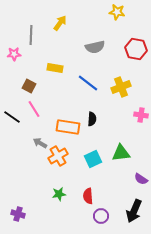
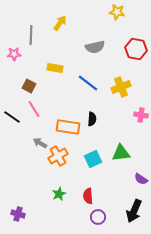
green star: rotated 16 degrees counterclockwise
purple circle: moved 3 px left, 1 px down
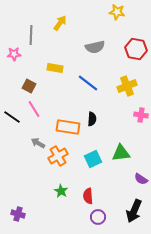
yellow cross: moved 6 px right, 1 px up
gray arrow: moved 2 px left
green star: moved 2 px right, 3 px up; rotated 16 degrees counterclockwise
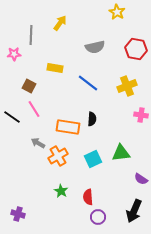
yellow star: rotated 21 degrees clockwise
red semicircle: moved 1 px down
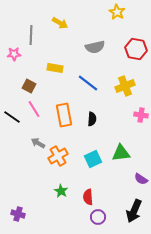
yellow arrow: rotated 84 degrees clockwise
yellow cross: moved 2 px left
orange rectangle: moved 4 px left, 12 px up; rotated 70 degrees clockwise
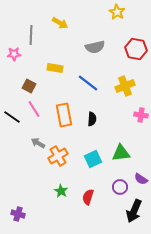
red semicircle: rotated 21 degrees clockwise
purple circle: moved 22 px right, 30 px up
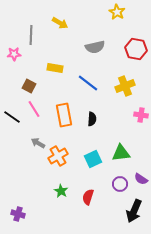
purple circle: moved 3 px up
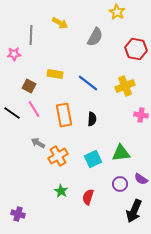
gray semicircle: moved 10 px up; rotated 48 degrees counterclockwise
yellow rectangle: moved 6 px down
black line: moved 4 px up
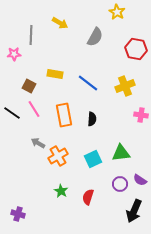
purple semicircle: moved 1 px left, 1 px down
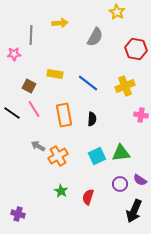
yellow arrow: rotated 35 degrees counterclockwise
gray arrow: moved 3 px down
cyan square: moved 4 px right, 3 px up
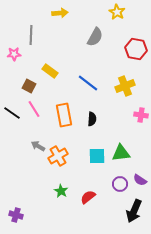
yellow arrow: moved 10 px up
yellow rectangle: moved 5 px left, 3 px up; rotated 28 degrees clockwise
cyan square: rotated 24 degrees clockwise
red semicircle: rotated 35 degrees clockwise
purple cross: moved 2 px left, 1 px down
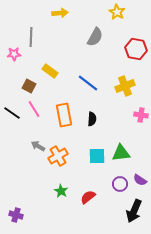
gray line: moved 2 px down
